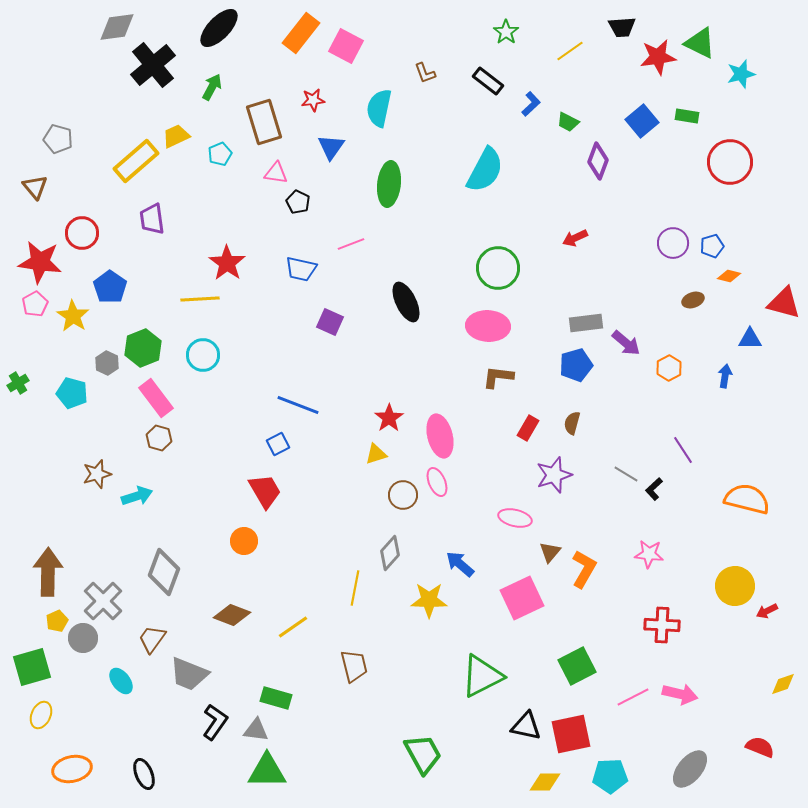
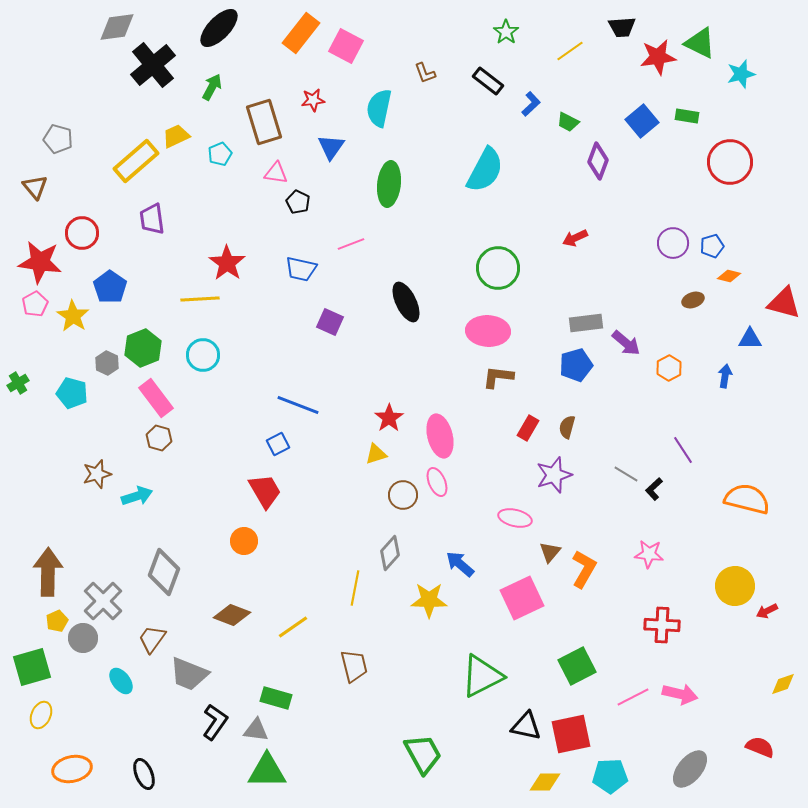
pink ellipse at (488, 326): moved 5 px down
brown semicircle at (572, 423): moved 5 px left, 4 px down
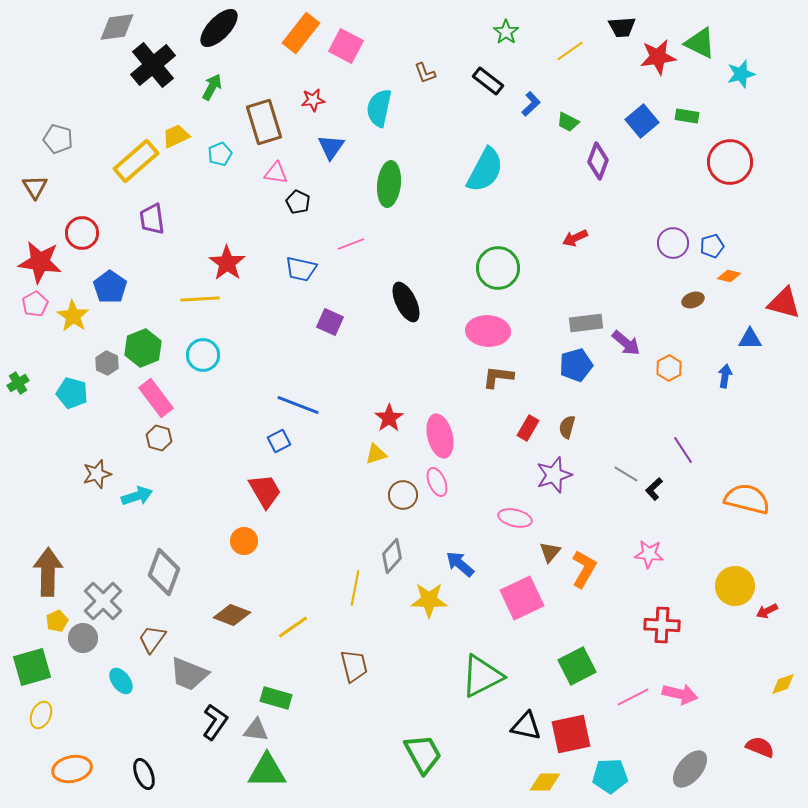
brown triangle at (35, 187): rotated 8 degrees clockwise
blue square at (278, 444): moved 1 px right, 3 px up
gray diamond at (390, 553): moved 2 px right, 3 px down
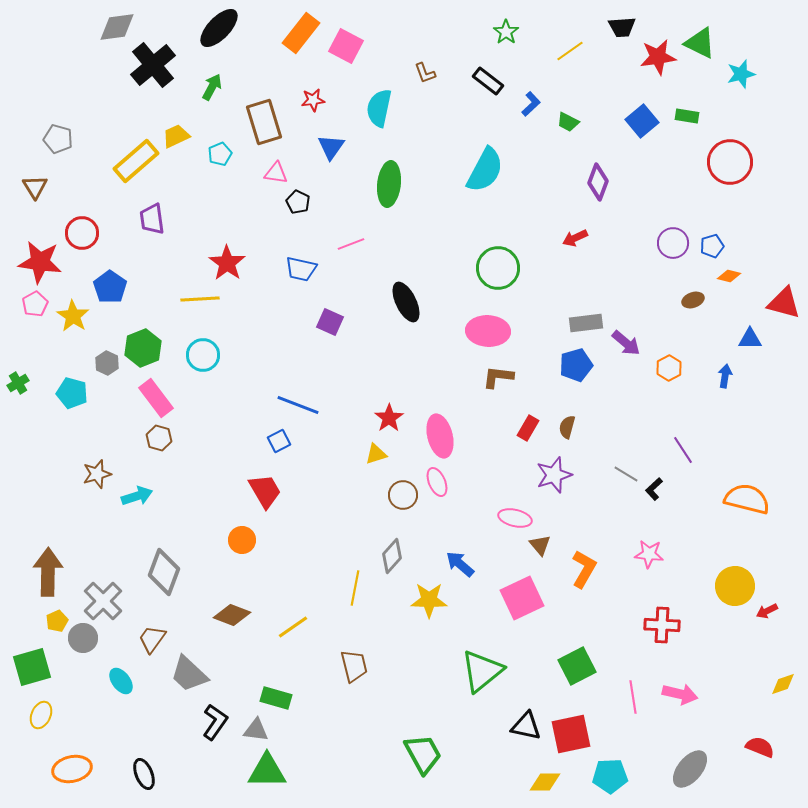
purple diamond at (598, 161): moved 21 px down
orange circle at (244, 541): moved 2 px left, 1 px up
brown triangle at (550, 552): moved 10 px left, 7 px up; rotated 20 degrees counterclockwise
gray trapezoid at (189, 674): rotated 21 degrees clockwise
green triangle at (482, 676): moved 5 px up; rotated 12 degrees counterclockwise
pink line at (633, 697): rotated 72 degrees counterclockwise
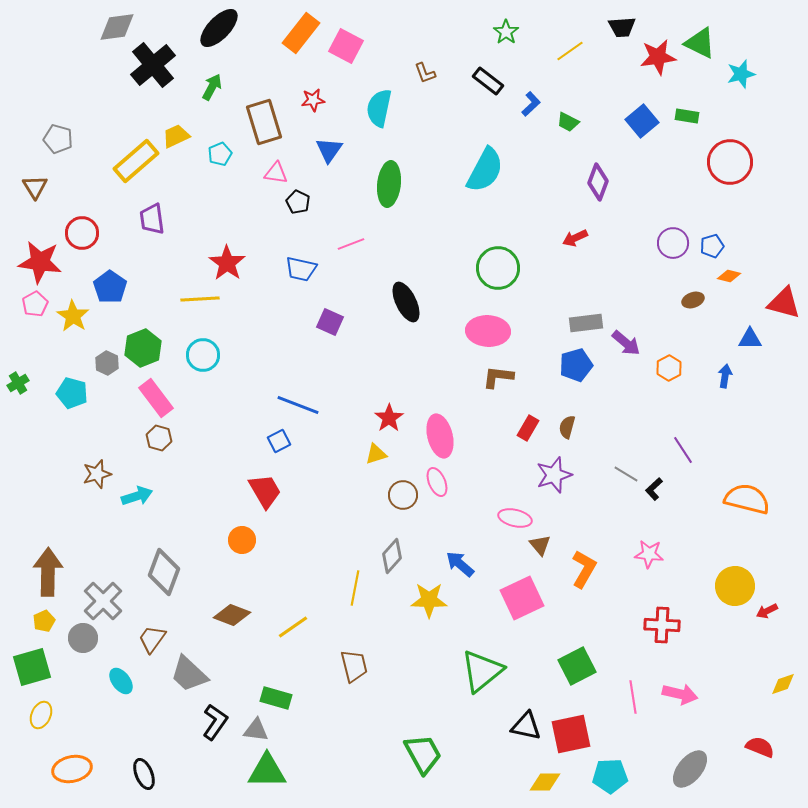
blue triangle at (331, 147): moved 2 px left, 3 px down
yellow pentagon at (57, 621): moved 13 px left
